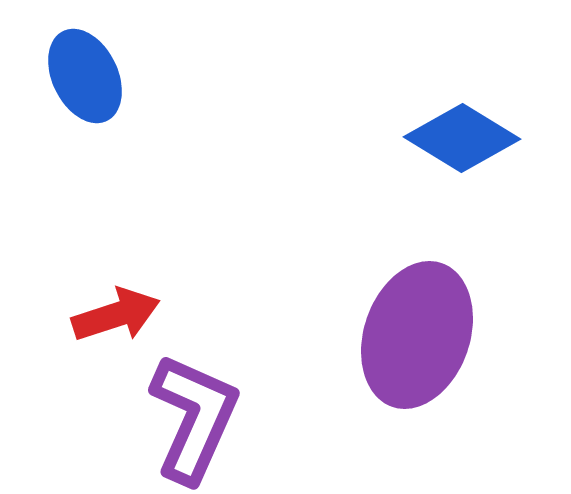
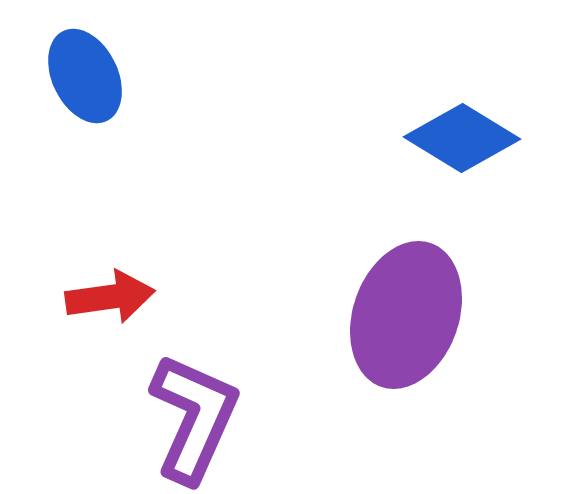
red arrow: moved 6 px left, 18 px up; rotated 10 degrees clockwise
purple ellipse: moved 11 px left, 20 px up
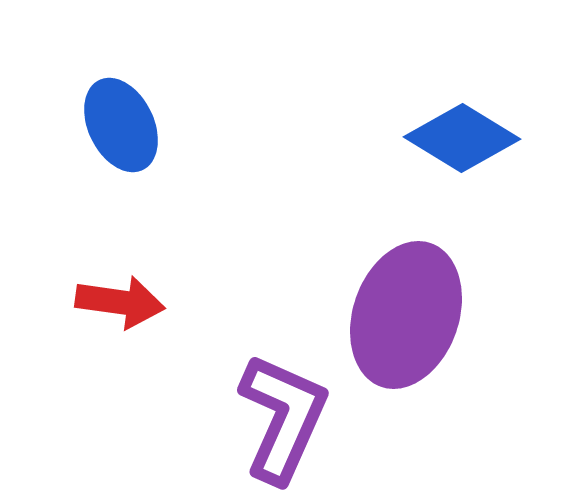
blue ellipse: moved 36 px right, 49 px down
red arrow: moved 10 px right, 5 px down; rotated 16 degrees clockwise
purple L-shape: moved 89 px right
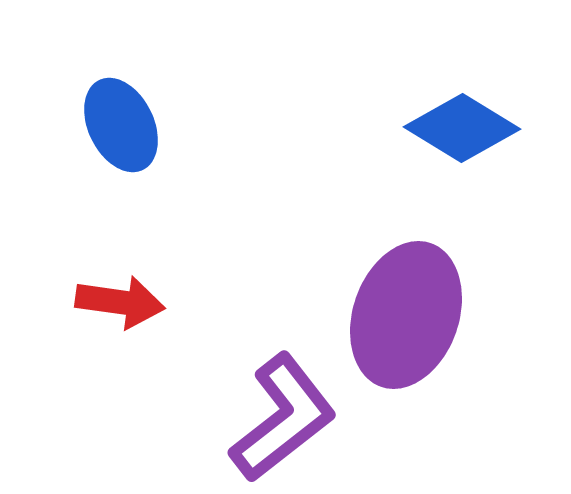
blue diamond: moved 10 px up
purple L-shape: rotated 28 degrees clockwise
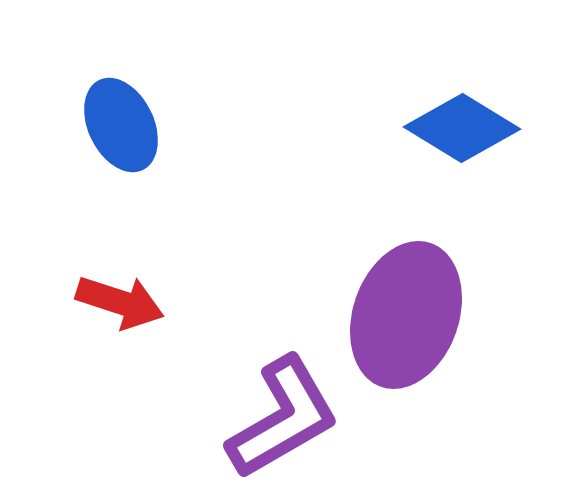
red arrow: rotated 10 degrees clockwise
purple L-shape: rotated 8 degrees clockwise
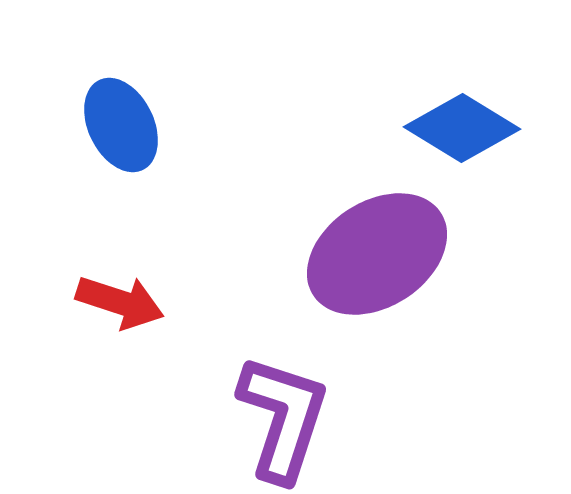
purple ellipse: moved 29 px left, 61 px up; rotated 38 degrees clockwise
purple L-shape: rotated 42 degrees counterclockwise
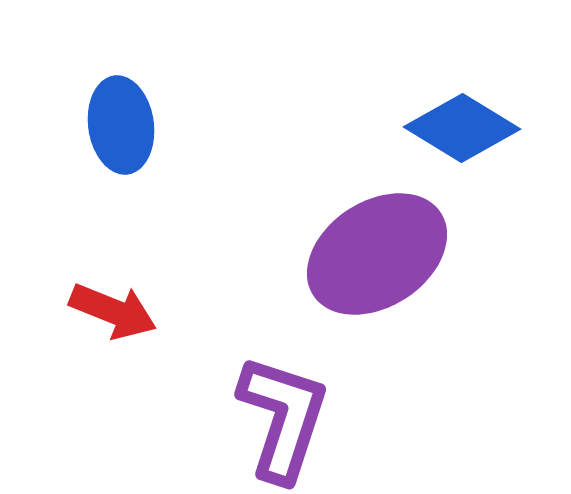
blue ellipse: rotated 18 degrees clockwise
red arrow: moved 7 px left, 9 px down; rotated 4 degrees clockwise
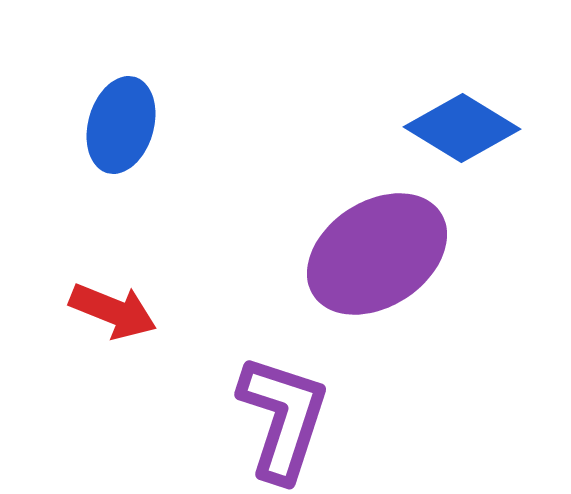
blue ellipse: rotated 24 degrees clockwise
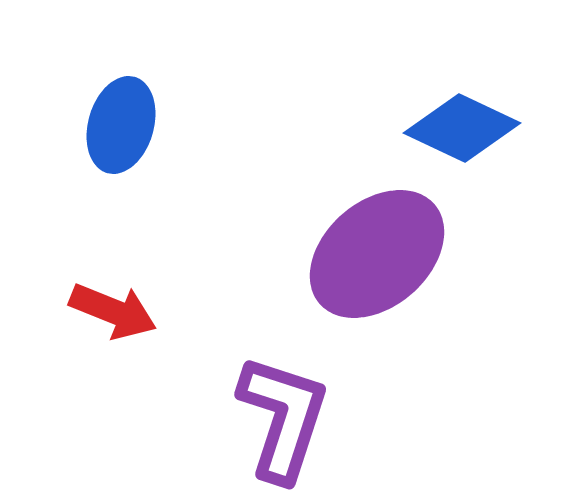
blue diamond: rotated 6 degrees counterclockwise
purple ellipse: rotated 8 degrees counterclockwise
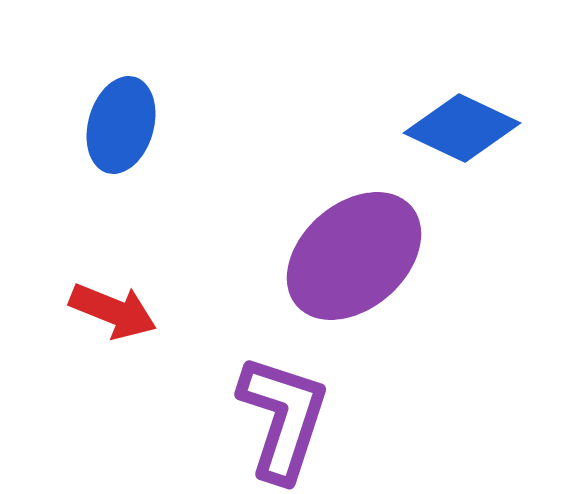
purple ellipse: moved 23 px left, 2 px down
